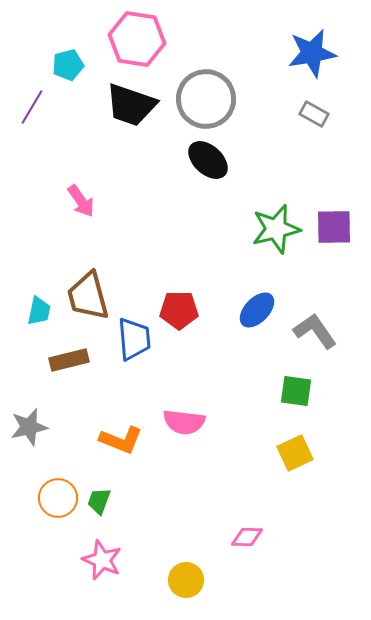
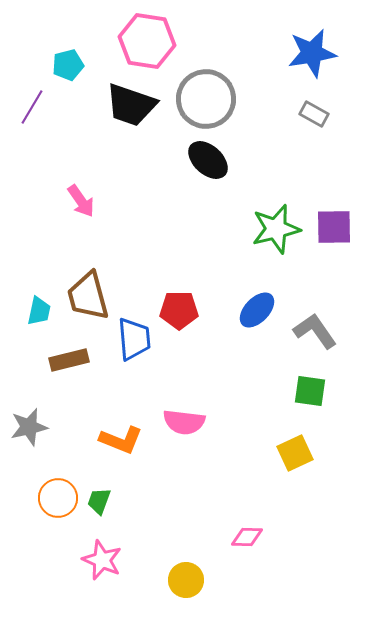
pink hexagon: moved 10 px right, 2 px down
green square: moved 14 px right
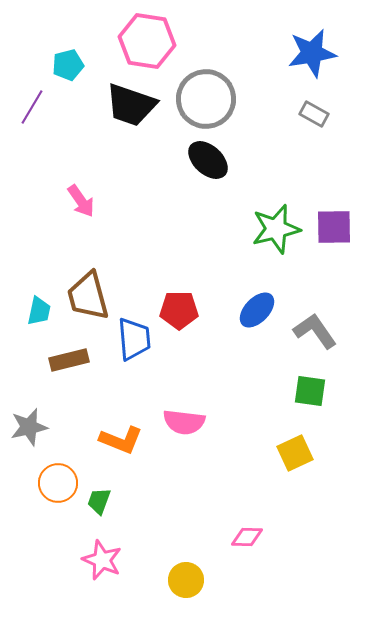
orange circle: moved 15 px up
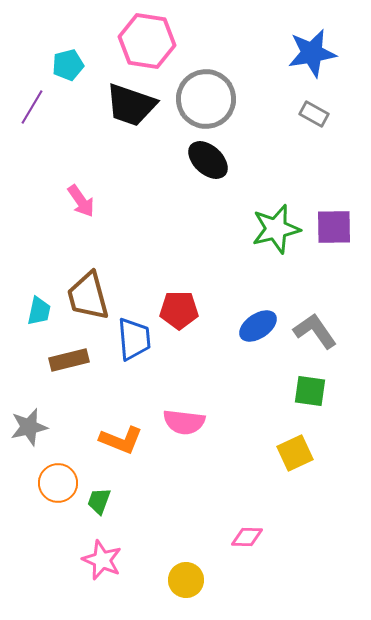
blue ellipse: moved 1 px right, 16 px down; rotated 12 degrees clockwise
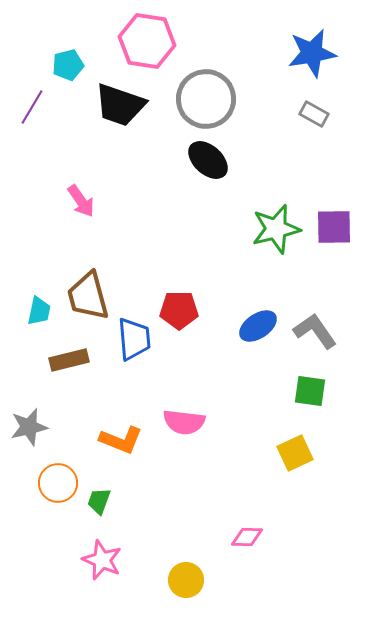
black trapezoid: moved 11 px left
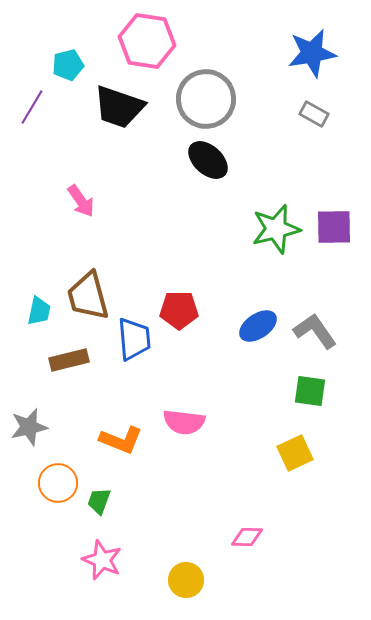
black trapezoid: moved 1 px left, 2 px down
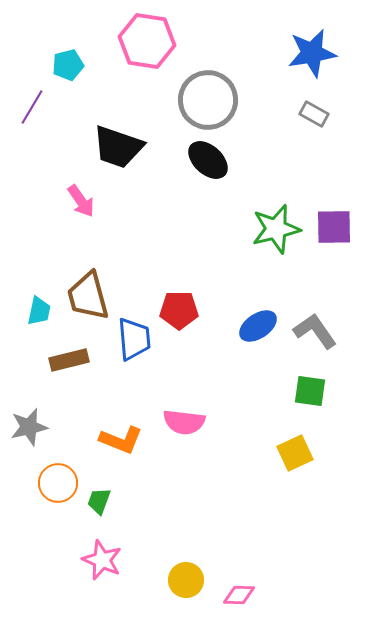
gray circle: moved 2 px right, 1 px down
black trapezoid: moved 1 px left, 40 px down
pink diamond: moved 8 px left, 58 px down
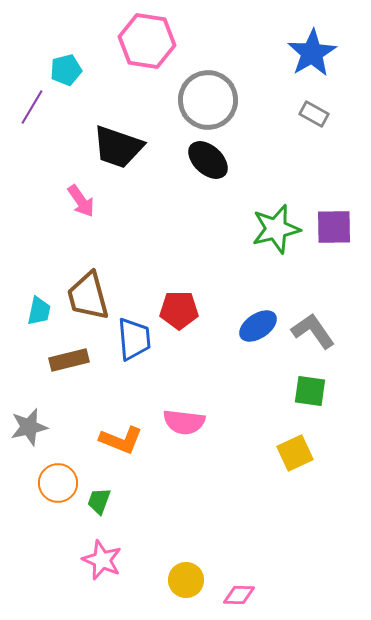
blue star: rotated 21 degrees counterclockwise
cyan pentagon: moved 2 px left, 5 px down
gray L-shape: moved 2 px left
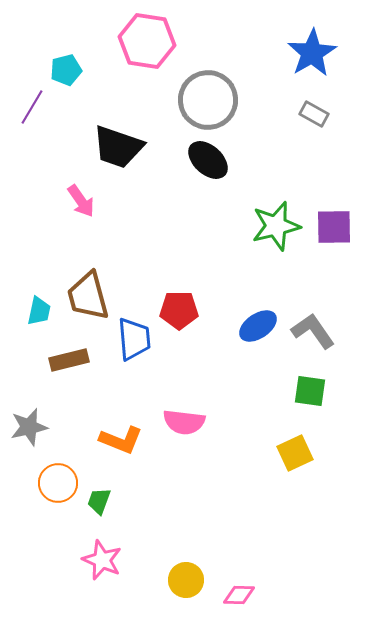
green star: moved 3 px up
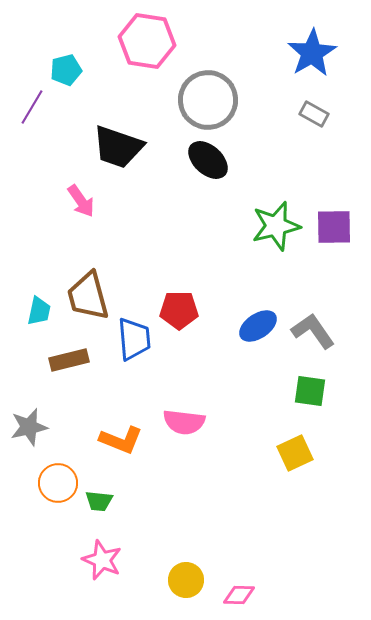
green trapezoid: rotated 104 degrees counterclockwise
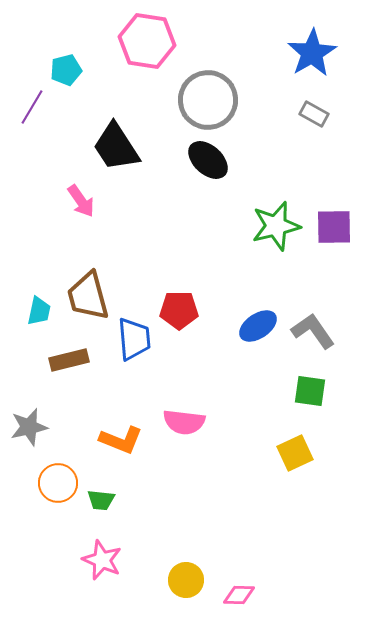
black trapezoid: moved 2 px left; rotated 38 degrees clockwise
green trapezoid: moved 2 px right, 1 px up
